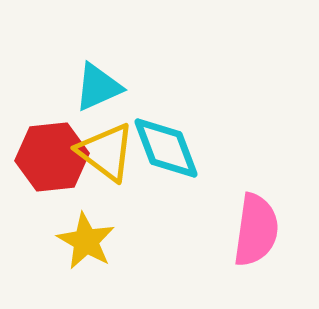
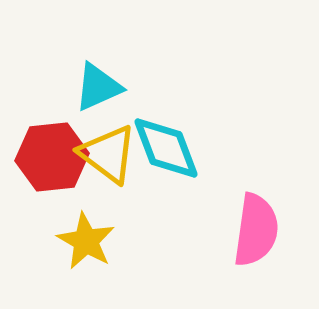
yellow triangle: moved 2 px right, 2 px down
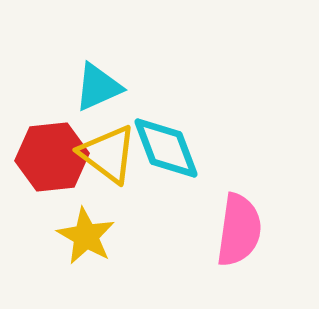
pink semicircle: moved 17 px left
yellow star: moved 5 px up
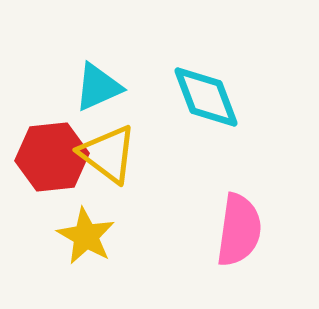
cyan diamond: moved 40 px right, 51 px up
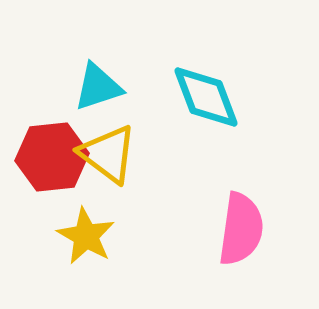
cyan triangle: rotated 6 degrees clockwise
pink semicircle: moved 2 px right, 1 px up
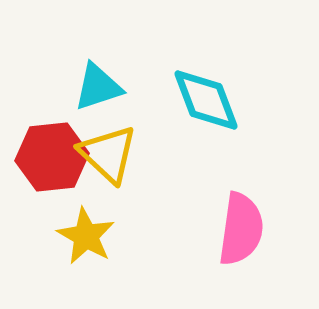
cyan diamond: moved 3 px down
yellow triangle: rotated 6 degrees clockwise
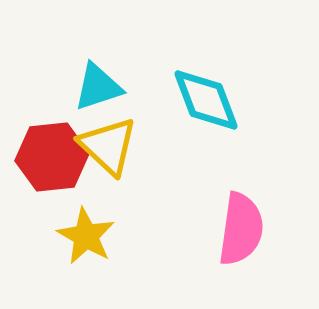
yellow triangle: moved 8 px up
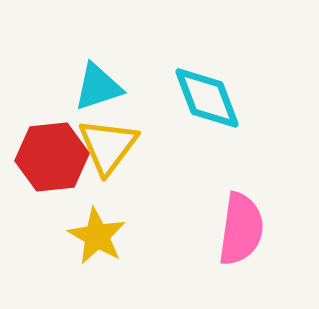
cyan diamond: moved 1 px right, 2 px up
yellow triangle: rotated 24 degrees clockwise
yellow star: moved 11 px right
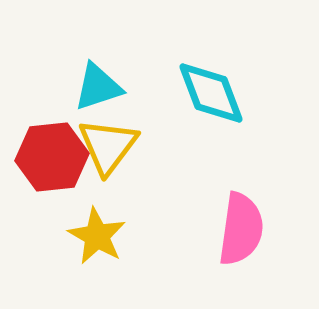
cyan diamond: moved 4 px right, 5 px up
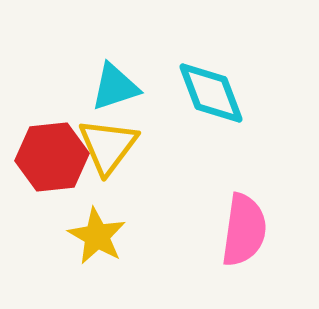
cyan triangle: moved 17 px right
pink semicircle: moved 3 px right, 1 px down
